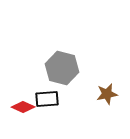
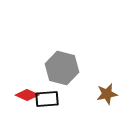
red diamond: moved 4 px right, 12 px up
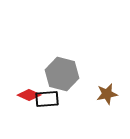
gray hexagon: moved 6 px down
red diamond: moved 2 px right
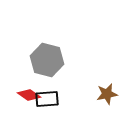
gray hexagon: moved 15 px left, 14 px up
red diamond: rotated 10 degrees clockwise
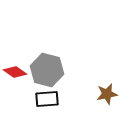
gray hexagon: moved 10 px down
red diamond: moved 14 px left, 23 px up
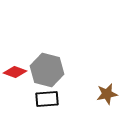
red diamond: rotated 15 degrees counterclockwise
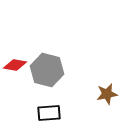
red diamond: moved 7 px up; rotated 10 degrees counterclockwise
black rectangle: moved 2 px right, 14 px down
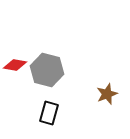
brown star: rotated 10 degrees counterclockwise
black rectangle: rotated 70 degrees counterclockwise
